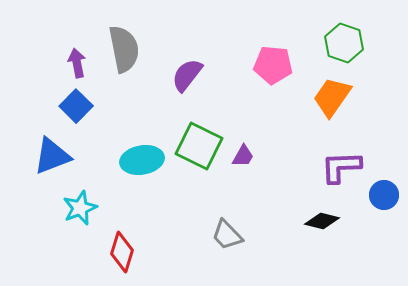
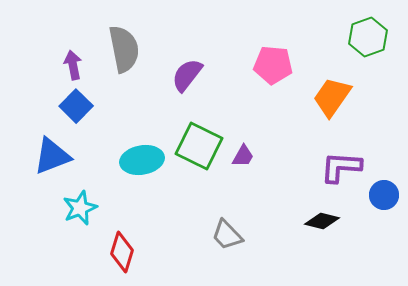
green hexagon: moved 24 px right, 6 px up; rotated 21 degrees clockwise
purple arrow: moved 4 px left, 2 px down
purple L-shape: rotated 6 degrees clockwise
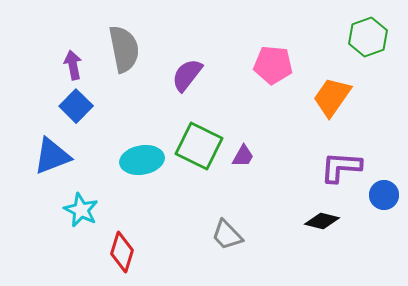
cyan star: moved 1 px right, 2 px down; rotated 24 degrees counterclockwise
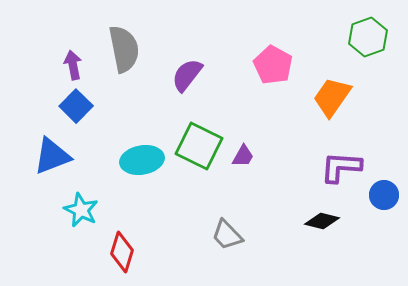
pink pentagon: rotated 24 degrees clockwise
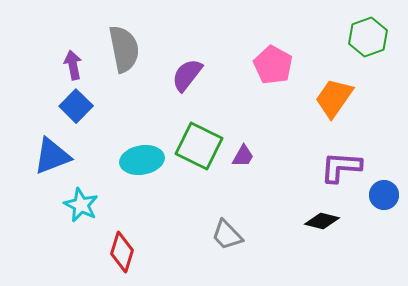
orange trapezoid: moved 2 px right, 1 px down
cyan star: moved 5 px up
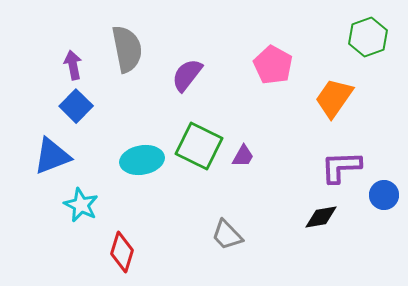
gray semicircle: moved 3 px right
purple L-shape: rotated 6 degrees counterclockwise
black diamond: moved 1 px left, 4 px up; rotated 24 degrees counterclockwise
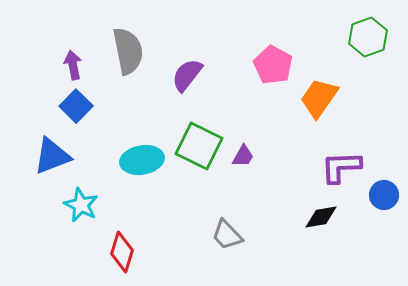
gray semicircle: moved 1 px right, 2 px down
orange trapezoid: moved 15 px left
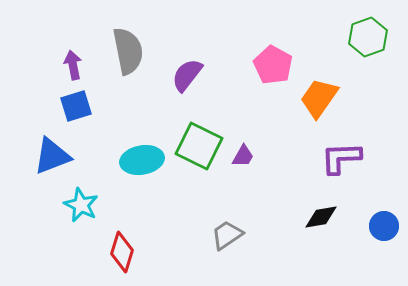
blue square: rotated 28 degrees clockwise
purple L-shape: moved 9 px up
blue circle: moved 31 px down
gray trapezoid: rotated 100 degrees clockwise
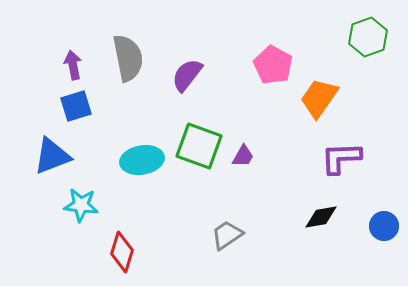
gray semicircle: moved 7 px down
green square: rotated 6 degrees counterclockwise
cyan star: rotated 20 degrees counterclockwise
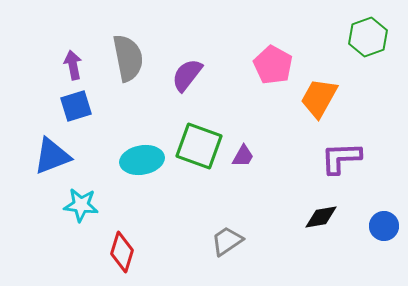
orange trapezoid: rotated 6 degrees counterclockwise
gray trapezoid: moved 6 px down
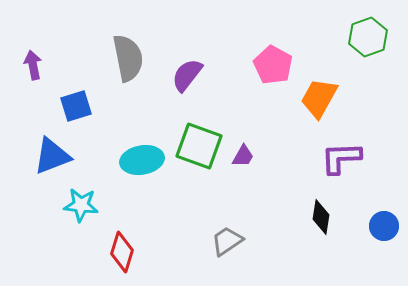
purple arrow: moved 40 px left
black diamond: rotated 72 degrees counterclockwise
